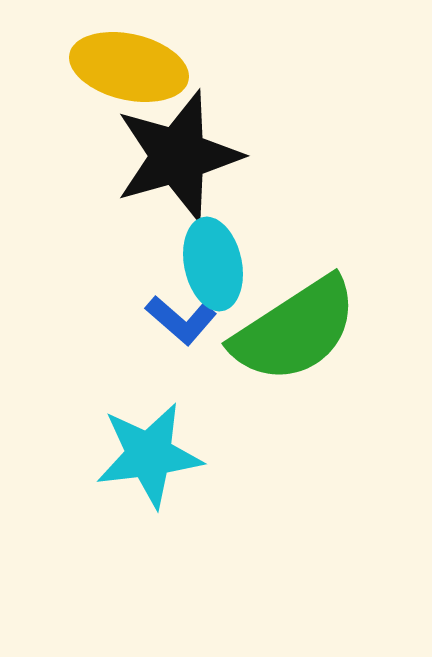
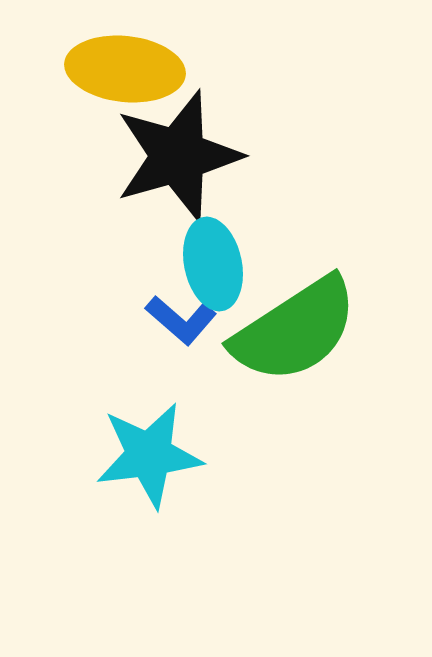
yellow ellipse: moved 4 px left, 2 px down; rotated 7 degrees counterclockwise
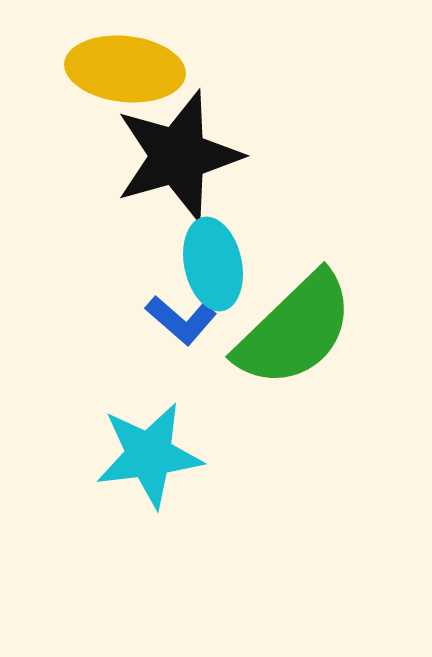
green semicircle: rotated 11 degrees counterclockwise
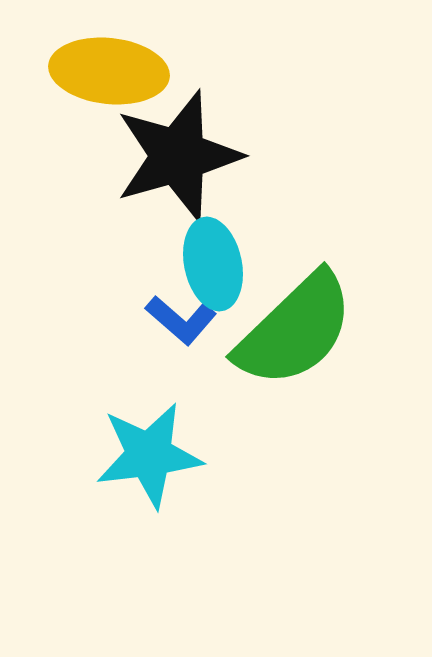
yellow ellipse: moved 16 px left, 2 px down
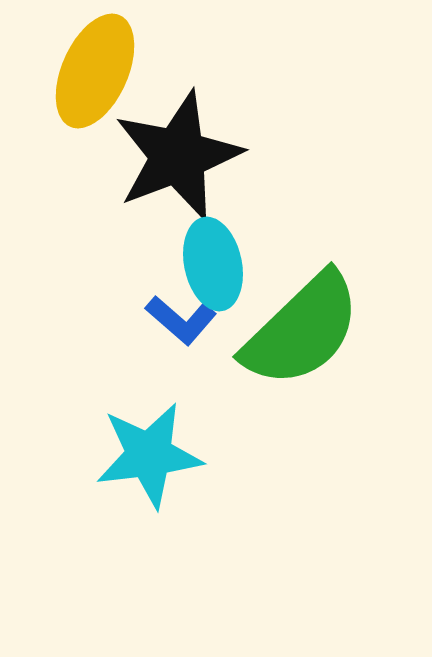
yellow ellipse: moved 14 px left; rotated 72 degrees counterclockwise
black star: rotated 5 degrees counterclockwise
green semicircle: moved 7 px right
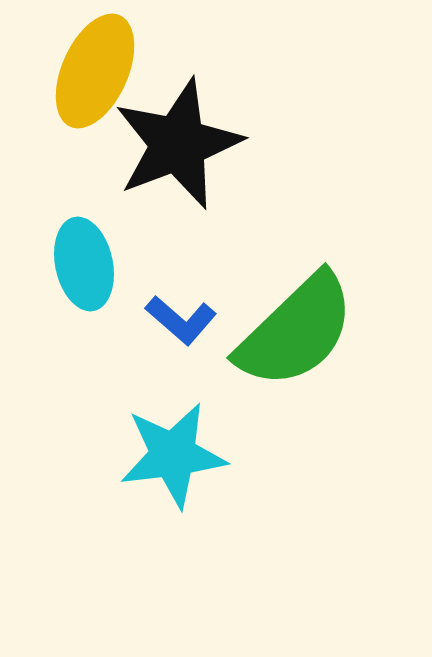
black star: moved 12 px up
cyan ellipse: moved 129 px left
green semicircle: moved 6 px left, 1 px down
cyan star: moved 24 px right
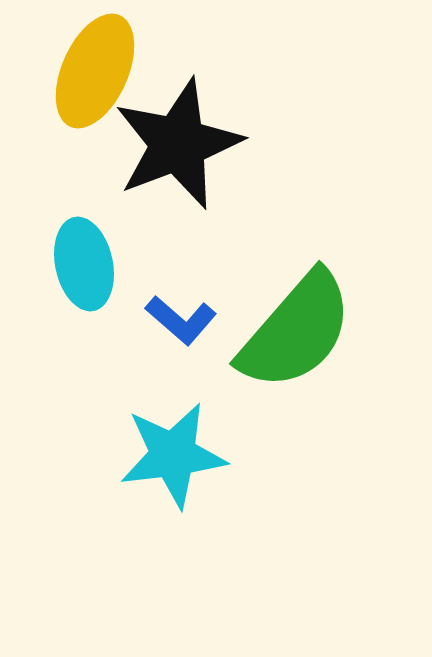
green semicircle: rotated 5 degrees counterclockwise
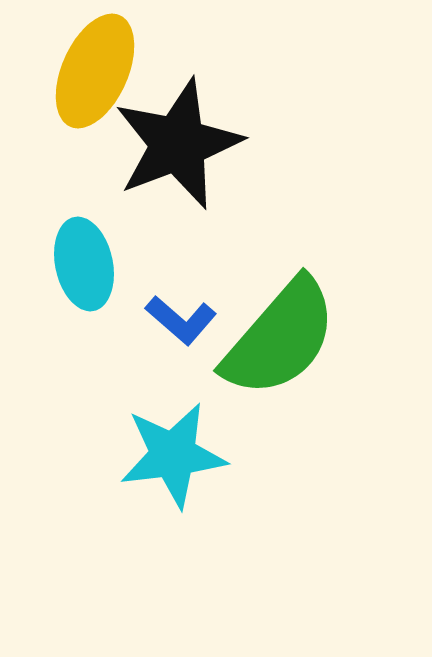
green semicircle: moved 16 px left, 7 px down
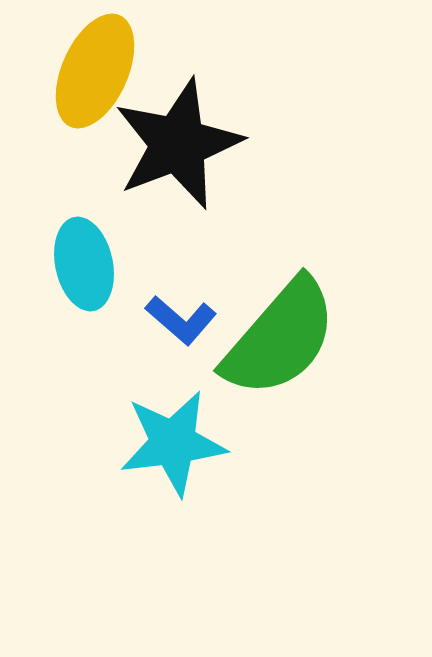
cyan star: moved 12 px up
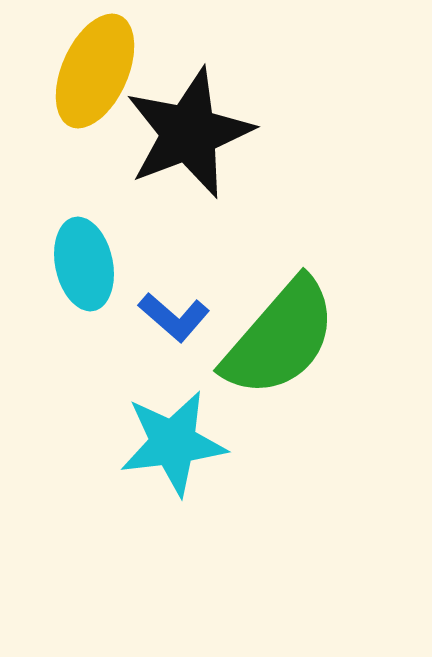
black star: moved 11 px right, 11 px up
blue L-shape: moved 7 px left, 3 px up
